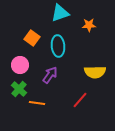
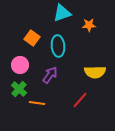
cyan triangle: moved 2 px right
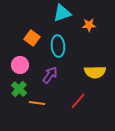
red line: moved 2 px left, 1 px down
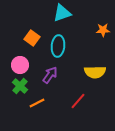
orange star: moved 14 px right, 5 px down
cyan ellipse: rotated 10 degrees clockwise
green cross: moved 1 px right, 3 px up
orange line: rotated 35 degrees counterclockwise
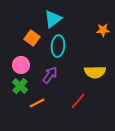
cyan triangle: moved 9 px left, 6 px down; rotated 18 degrees counterclockwise
pink circle: moved 1 px right
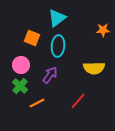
cyan triangle: moved 4 px right, 1 px up
orange square: rotated 14 degrees counterclockwise
yellow semicircle: moved 1 px left, 4 px up
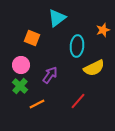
orange star: rotated 16 degrees counterclockwise
cyan ellipse: moved 19 px right
yellow semicircle: rotated 25 degrees counterclockwise
orange line: moved 1 px down
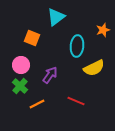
cyan triangle: moved 1 px left, 1 px up
red line: moved 2 px left; rotated 72 degrees clockwise
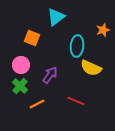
yellow semicircle: moved 3 px left; rotated 50 degrees clockwise
